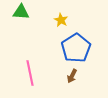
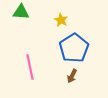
blue pentagon: moved 2 px left
pink line: moved 6 px up
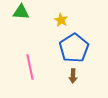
brown arrow: moved 1 px right; rotated 24 degrees counterclockwise
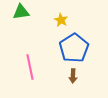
green triangle: rotated 12 degrees counterclockwise
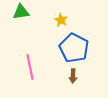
blue pentagon: rotated 12 degrees counterclockwise
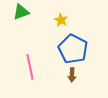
green triangle: rotated 12 degrees counterclockwise
blue pentagon: moved 1 px left, 1 px down
brown arrow: moved 1 px left, 1 px up
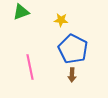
yellow star: rotated 24 degrees counterclockwise
